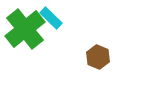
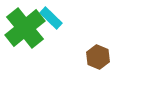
green cross: moved 1 px up
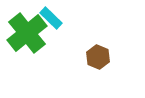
green cross: moved 2 px right, 5 px down
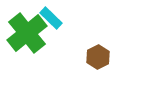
brown hexagon: rotated 10 degrees clockwise
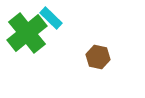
brown hexagon: rotated 20 degrees counterclockwise
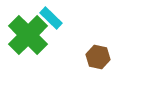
green cross: moved 1 px right, 2 px down; rotated 6 degrees counterclockwise
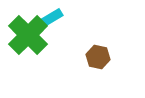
cyan rectangle: rotated 75 degrees counterclockwise
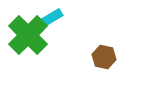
brown hexagon: moved 6 px right
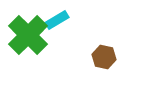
cyan rectangle: moved 6 px right, 2 px down
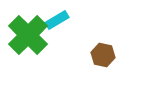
brown hexagon: moved 1 px left, 2 px up
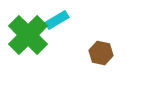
brown hexagon: moved 2 px left, 2 px up
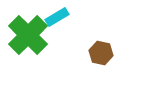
cyan rectangle: moved 3 px up
